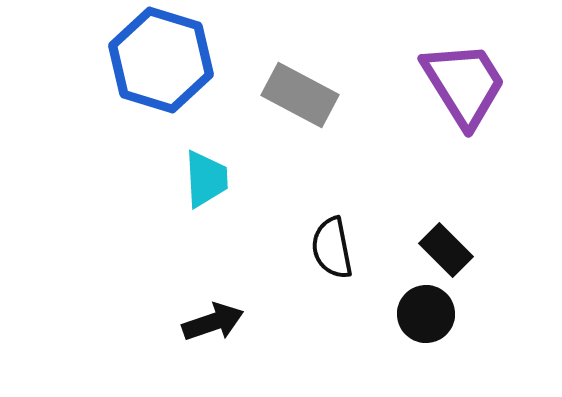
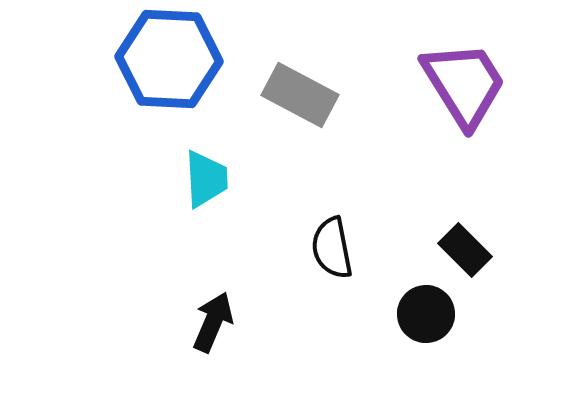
blue hexagon: moved 8 px right, 1 px up; rotated 14 degrees counterclockwise
black rectangle: moved 19 px right
black arrow: rotated 48 degrees counterclockwise
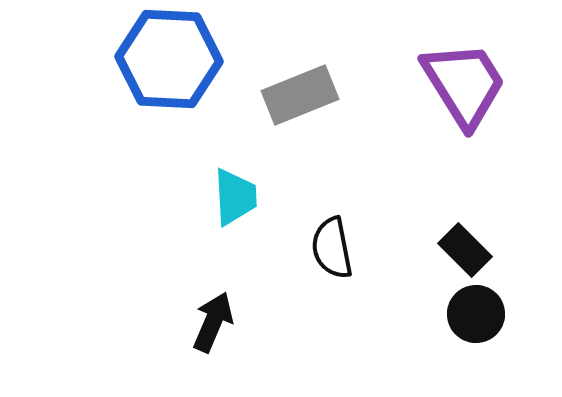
gray rectangle: rotated 50 degrees counterclockwise
cyan trapezoid: moved 29 px right, 18 px down
black circle: moved 50 px right
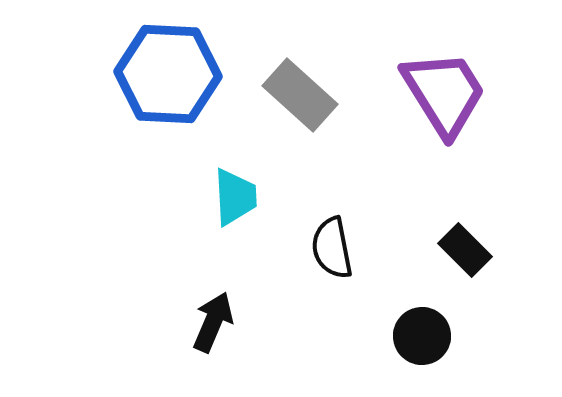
blue hexagon: moved 1 px left, 15 px down
purple trapezoid: moved 20 px left, 9 px down
gray rectangle: rotated 64 degrees clockwise
black circle: moved 54 px left, 22 px down
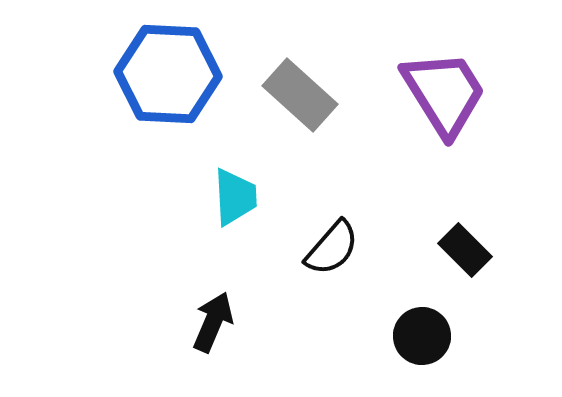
black semicircle: rotated 128 degrees counterclockwise
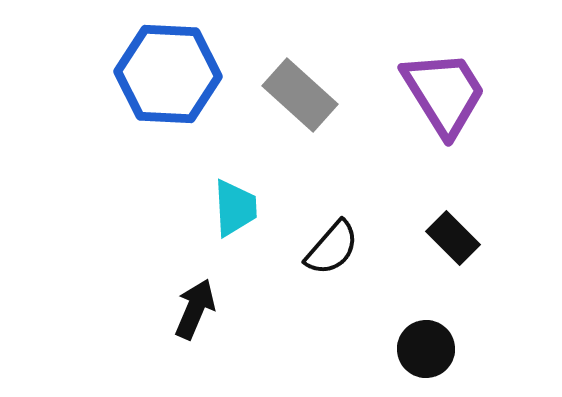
cyan trapezoid: moved 11 px down
black rectangle: moved 12 px left, 12 px up
black arrow: moved 18 px left, 13 px up
black circle: moved 4 px right, 13 px down
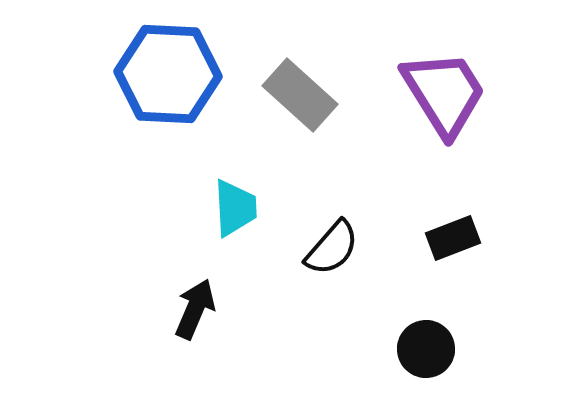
black rectangle: rotated 66 degrees counterclockwise
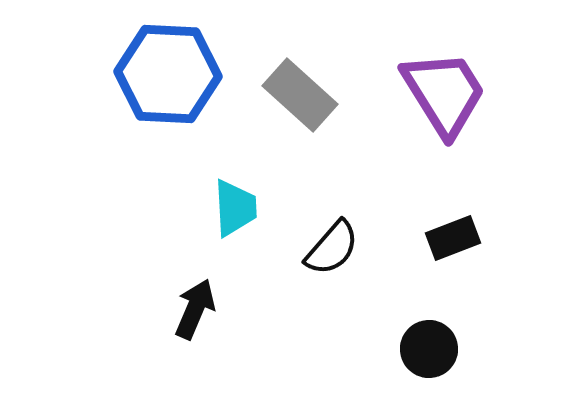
black circle: moved 3 px right
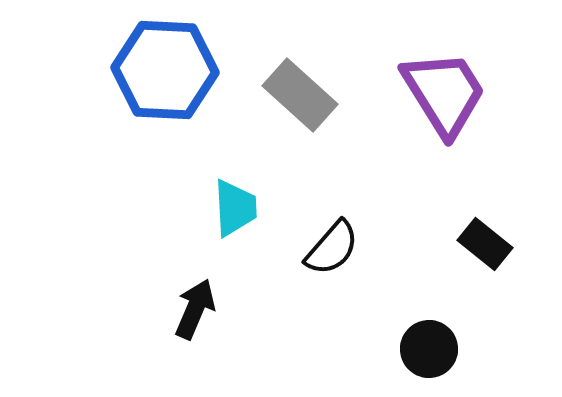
blue hexagon: moved 3 px left, 4 px up
black rectangle: moved 32 px right, 6 px down; rotated 60 degrees clockwise
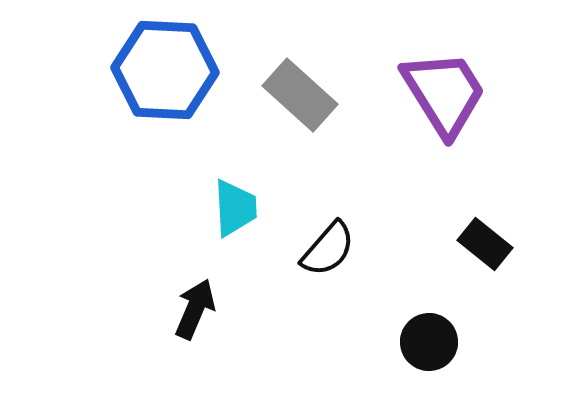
black semicircle: moved 4 px left, 1 px down
black circle: moved 7 px up
